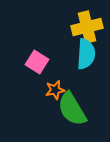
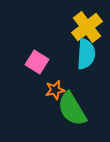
yellow cross: rotated 24 degrees counterclockwise
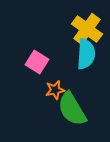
yellow cross: moved 2 px down; rotated 16 degrees counterclockwise
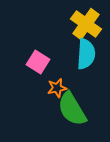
yellow cross: moved 1 px left, 5 px up
pink square: moved 1 px right
orange star: moved 2 px right, 2 px up
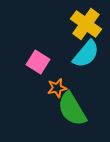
cyan semicircle: rotated 36 degrees clockwise
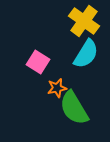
yellow cross: moved 2 px left, 3 px up
cyan semicircle: rotated 8 degrees counterclockwise
green semicircle: moved 2 px right, 1 px up
